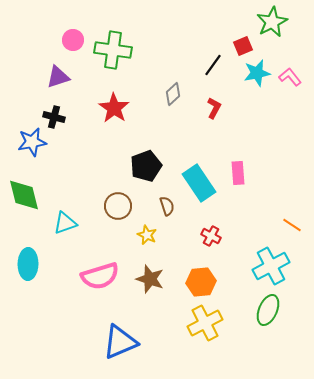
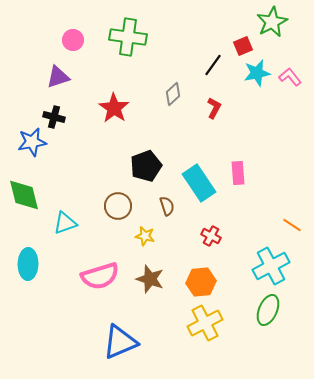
green cross: moved 15 px right, 13 px up
yellow star: moved 2 px left, 1 px down; rotated 12 degrees counterclockwise
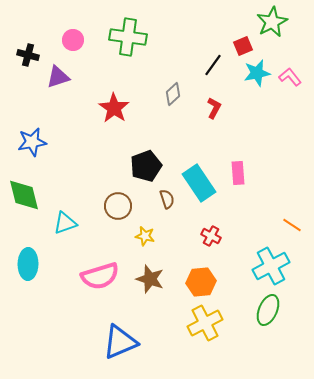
black cross: moved 26 px left, 62 px up
brown semicircle: moved 7 px up
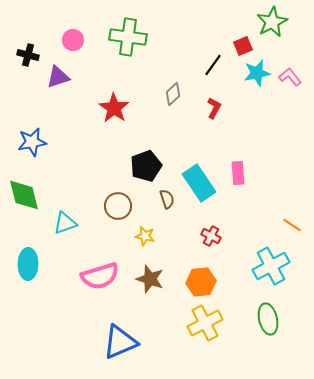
green ellipse: moved 9 px down; rotated 36 degrees counterclockwise
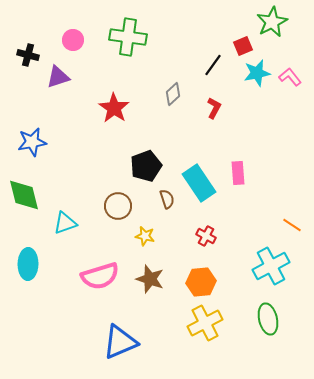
red cross: moved 5 px left
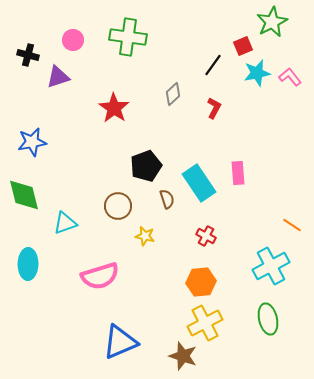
brown star: moved 33 px right, 77 px down
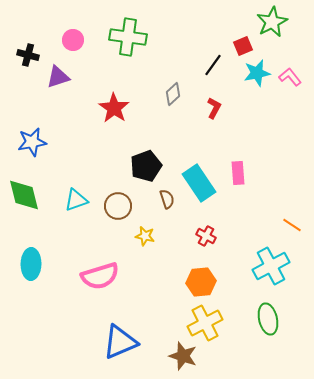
cyan triangle: moved 11 px right, 23 px up
cyan ellipse: moved 3 px right
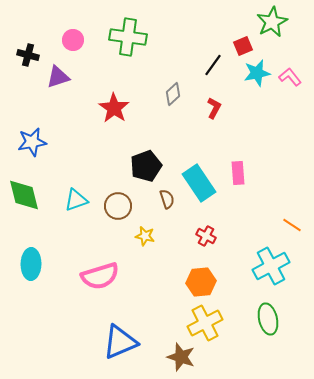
brown star: moved 2 px left, 1 px down
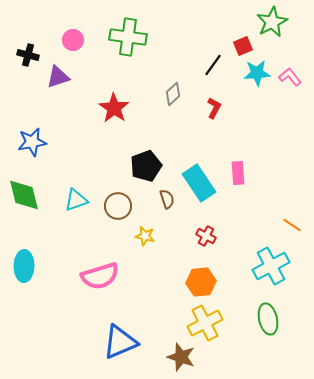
cyan star: rotated 8 degrees clockwise
cyan ellipse: moved 7 px left, 2 px down
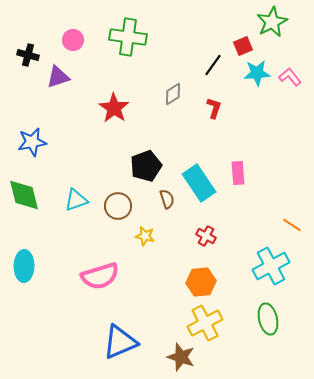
gray diamond: rotated 10 degrees clockwise
red L-shape: rotated 10 degrees counterclockwise
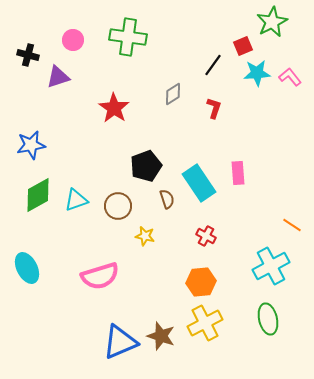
blue star: moved 1 px left, 3 px down
green diamond: moved 14 px right; rotated 75 degrees clockwise
cyan ellipse: moved 3 px right, 2 px down; rotated 28 degrees counterclockwise
brown star: moved 20 px left, 21 px up
